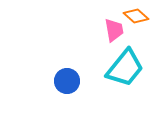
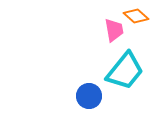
cyan trapezoid: moved 3 px down
blue circle: moved 22 px right, 15 px down
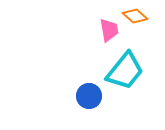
orange diamond: moved 1 px left
pink trapezoid: moved 5 px left
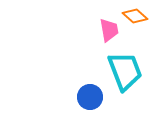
cyan trapezoid: rotated 60 degrees counterclockwise
blue circle: moved 1 px right, 1 px down
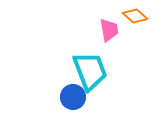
cyan trapezoid: moved 35 px left
blue circle: moved 17 px left
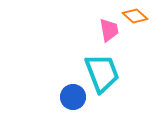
cyan trapezoid: moved 12 px right, 2 px down
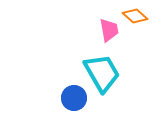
cyan trapezoid: rotated 9 degrees counterclockwise
blue circle: moved 1 px right, 1 px down
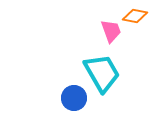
orange diamond: rotated 30 degrees counterclockwise
pink trapezoid: moved 2 px right, 1 px down; rotated 10 degrees counterclockwise
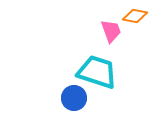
cyan trapezoid: moved 5 px left, 1 px up; rotated 42 degrees counterclockwise
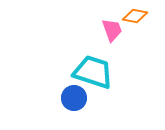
pink trapezoid: moved 1 px right, 1 px up
cyan trapezoid: moved 4 px left
